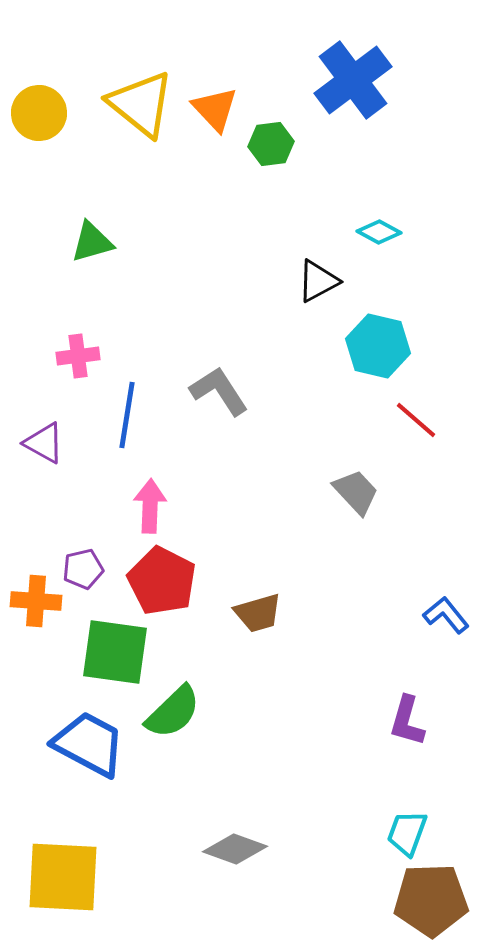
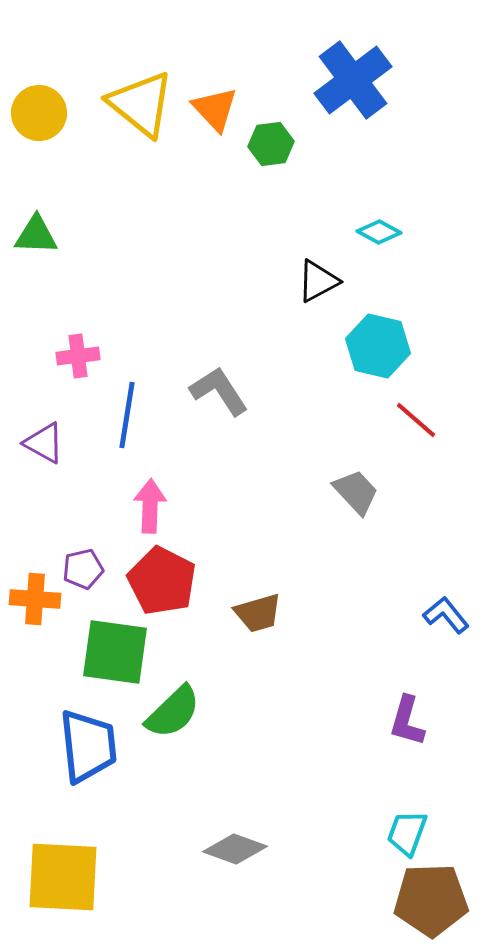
green triangle: moved 56 px left, 7 px up; rotated 18 degrees clockwise
orange cross: moved 1 px left, 2 px up
blue trapezoid: moved 1 px left, 2 px down; rotated 56 degrees clockwise
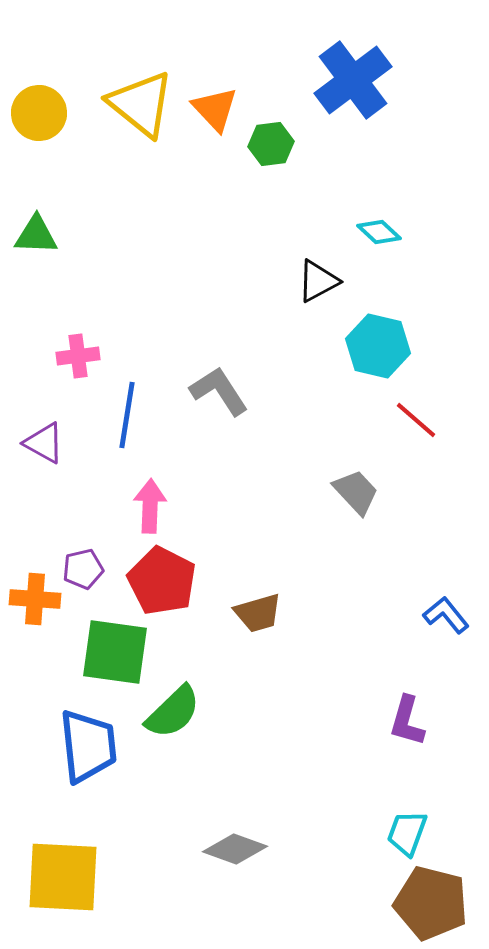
cyan diamond: rotated 15 degrees clockwise
brown pentagon: moved 3 px down; rotated 16 degrees clockwise
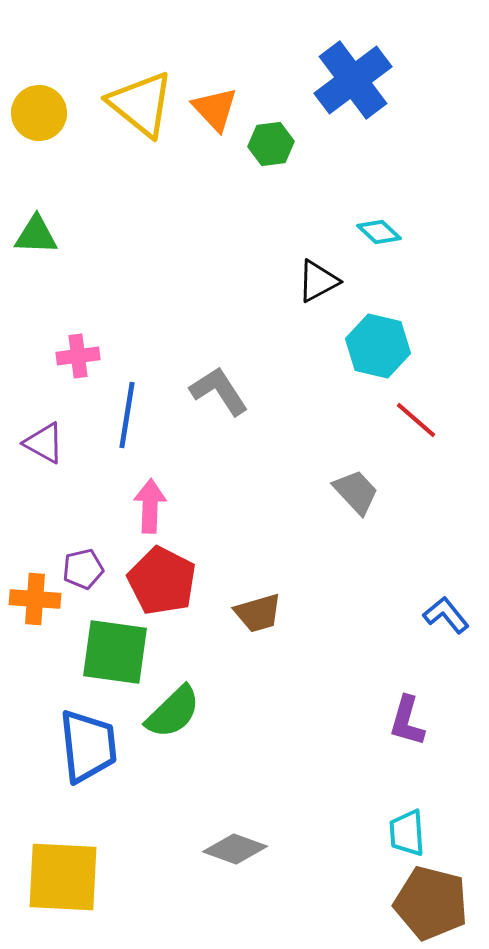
cyan trapezoid: rotated 24 degrees counterclockwise
